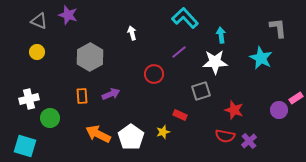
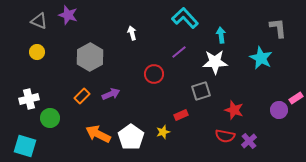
orange rectangle: rotated 49 degrees clockwise
red rectangle: moved 1 px right; rotated 48 degrees counterclockwise
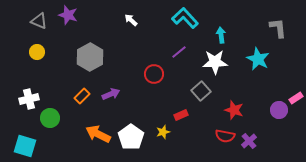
white arrow: moved 1 px left, 13 px up; rotated 32 degrees counterclockwise
cyan star: moved 3 px left, 1 px down
gray square: rotated 24 degrees counterclockwise
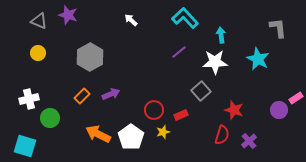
yellow circle: moved 1 px right, 1 px down
red circle: moved 36 px down
red semicircle: moved 3 px left, 1 px up; rotated 84 degrees counterclockwise
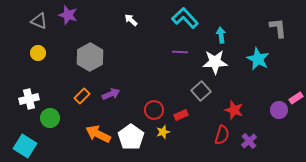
purple line: moved 1 px right; rotated 42 degrees clockwise
cyan square: rotated 15 degrees clockwise
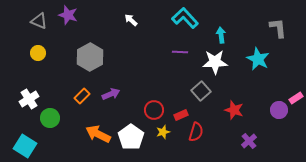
white cross: rotated 18 degrees counterclockwise
red semicircle: moved 26 px left, 3 px up
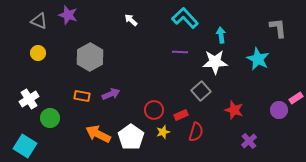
orange rectangle: rotated 56 degrees clockwise
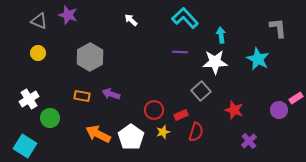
purple arrow: rotated 138 degrees counterclockwise
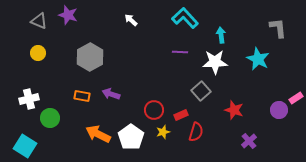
white cross: rotated 18 degrees clockwise
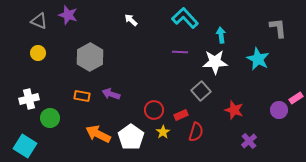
yellow star: rotated 16 degrees counterclockwise
